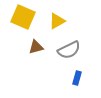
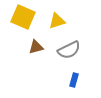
yellow triangle: rotated 12 degrees clockwise
blue rectangle: moved 3 px left, 2 px down
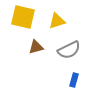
yellow square: rotated 10 degrees counterclockwise
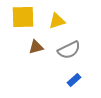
yellow square: rotated 15 degrees counterclockwise
blue rectangle: rotated 32 degrees clockwise
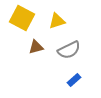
yellow square: moved 1 px left, 1 px down; rotated 30 degrees clockwise
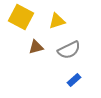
yellow square: moved 1 px left, 1 px up
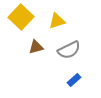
yellow square: rotated 15 degrees clockwise
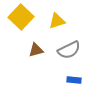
brown triangle: moved 3 px down
blue rectangle: rotated 48 degrees clockwise
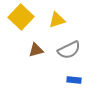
yellow triangle: moved 1 px up
